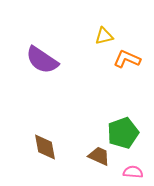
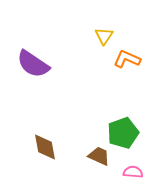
yellow triangle: rotated 42 degrees counterclockwise
purple semicircle: moved 9 px left, 4 px down
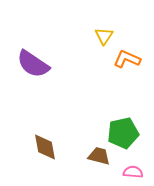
green pentagon: rotated 8 degrees clockwise
brown trapezoid: rotated 10 degrees counterclockwise
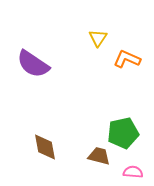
yellow triangle: moved 6 px left, 2 px down
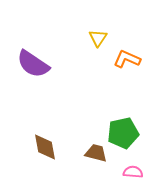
brown trapezoid: moved 3 px left, 3 px up
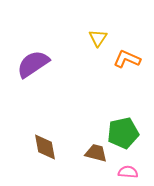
purple semicircle: rotated 112 degrees clockwise
pink semicircle: moved 5 px left
